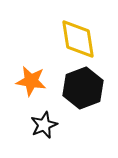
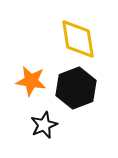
black hexagon: moved 7 px left
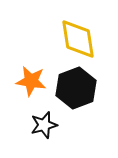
black star: rotated 8 degrees clockwise
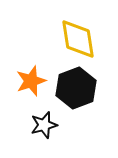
orange star: rotated 28 degrees counterclockwise
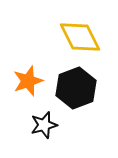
yellow diamond: moved 2 px right, 2 px up; rotated 18 degrees counterclockwise
orange star: moved 3 px left
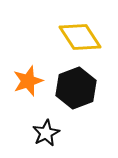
yellow diamond: rotated 6 degrees counterclockwise
black star: moved 2 px right, 8 px down; rotated 12 degrees counterclockwise
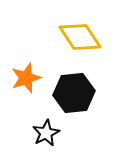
orange star: moved 2 px left, 3 px up
black hexagon: moved 2 px left, 5 px down; rotated 15 degrees clockwise
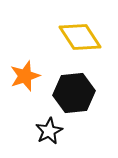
orange star: moved 1 px left, 2 px up
black star: moved 3 px right, 2 px up
